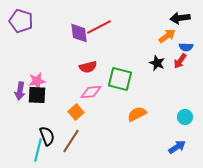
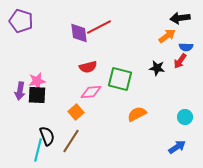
black star: moved 5 px down; rotated 14 degrees counterclockwise
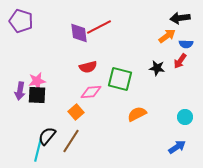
blue semicircle: moved 3 px up
black semicircle: rotated 120 degrees counterclockwise
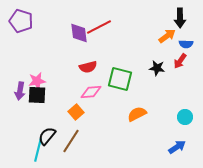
black arrow: rotated 84 degrees counterclockwise
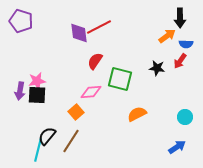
red semicircle: moved 7 px right, 6 px up; rotated 138 degrees clockwise
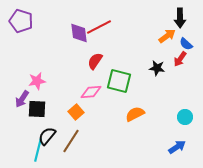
blue semicircle: rotated 40 degrees clockwise
red arrow: moved 2 px up
green square: moved 1 px left, 2 px down
purple arrow: moved 2 px right, 8 px down; rotated 24 degrees clockwise
black square: moved 14 px down
orange semicircle: moved 2 px left
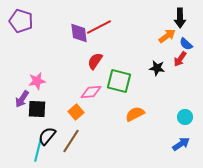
blue arrow: moved 4 px right, 3 px up
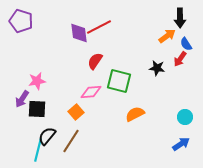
blue semicircle: rotated 16 degrees clockwise
